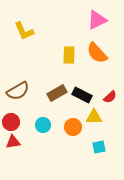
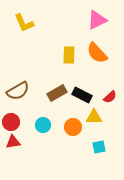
yellow L-shape: moved 8 px up
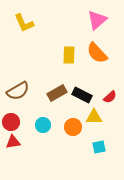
pink triangle: rotated 15 degrees counterclockwise
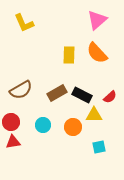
brown semicircle: moved 3 px right, 1 px up
yellow triangle: moved 2 px up
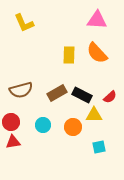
pink triangle: rotated 45 degrees clockwise
brown semicircle: rotated 15 degrees clockwise
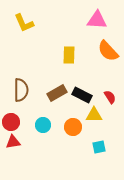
orange semicircle: moved 11 px right, 2 px up
brown semicircle: rotated 75 degrees counterclockwise
red semicircle: rotated 80 degrees counterclockwise
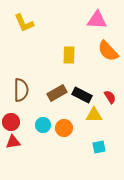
orange circle: moved 9 px left, 1 px down
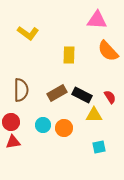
yellow L-shape: moved 4 px right, 10 px down; rotated 30 degrees counterclockwise
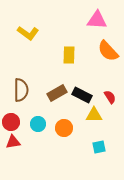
cyan circle: moved 5 px left, 1 px up
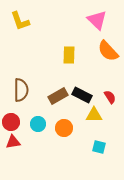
pink triangle: rotated 40 degrees clockwise
yellow L-shape: moved 8 px left, 12 px up; rotated 35 degrees clockwise
brown rectangle: moved 1 px right, 3 px down
cyan square: rotated 24 degrees clockwise
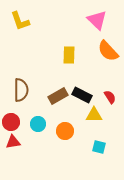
orange circle: moved 1 px right, 3 px down
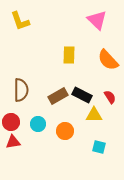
orange semicircle: moved 9 px down
